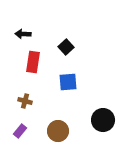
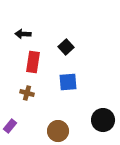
brown cross: moved 2 px right, 8 px up
purple rectangle: moved 10 px left, 5 px up
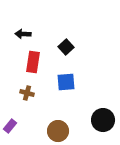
blue square: moved 2 px left
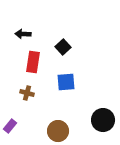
black square: moved 3 px left
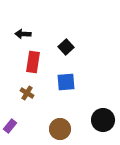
black square: moved 3 px right
brown cross: rotated 16 degrees clockwise
brown circle: moved 2 px right, 2 px up
